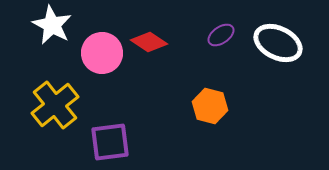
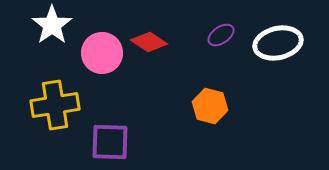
white star: rotated 9 degrees clockwise
white ellipse: rotated 39 degrees counterclockwise
yellow cross: rotated 30 degrees clockwise
purple square: rotated 9 degrees clockwise
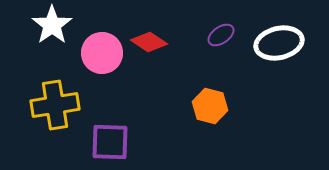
white ellipse: moved 1 px right
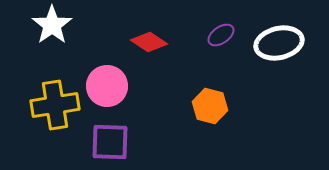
pink circle: moved 5 px right, 33 px down
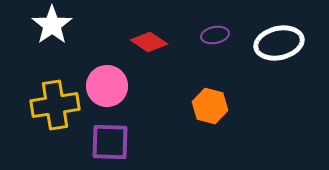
purple ellipse: moved 6 px left; rotated 24 degrees clockwise
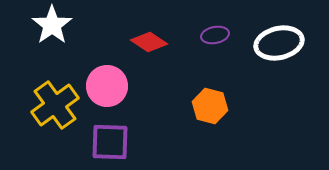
yellow cross: rotated 27 degrees counterclockwise
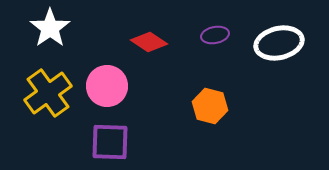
white star: moved 2 px left, 3 px down
yellow cross: moved 7 px left, 12 px up
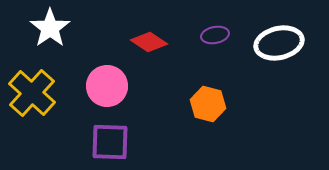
yellow cross: moved 16 px left; rotated 12 degrees counterclockwise
orange hexagon: moved 2 px left, 2 px up
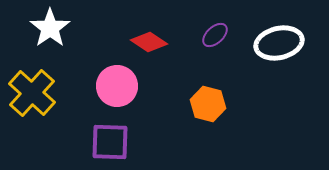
purple ellipse: rotated 32 degrees counterclockwise
pink circle: moved 10 px right
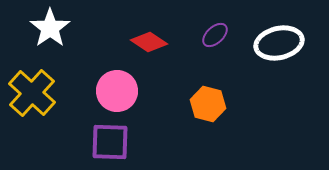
pink circle: moved 5 px down
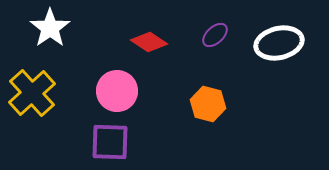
yellow cross: rotated 6 degrees clockwise
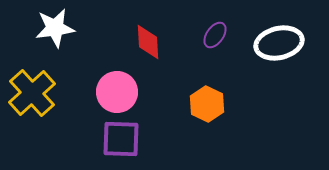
white star: moved 5 px right; rotated 27 degrees clockwise
purple ellipse: rotated 12 degrees counterclockwise
red diamond: moved 1 px left; rotated 54 degrees clockwise
pink circle: moved 1 px down
orange hexagon: moved 1 px left; rotated 12 degrees clockwise
purple square: moved 11 px right, 3 px up
